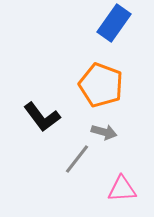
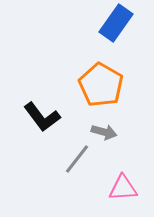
blue rectangle: moved 2 px right
orange pentagon: rotated 9 degrees clockwise
pink triangle: moved 1 px right, 1 px up
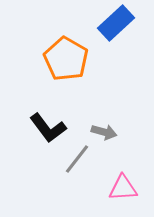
blue rectangle: rotated 12 degrees clockwise
orange pentagon: moved 35 px left, 26 px up
black L-shape: moved 6 px right, 11 px down
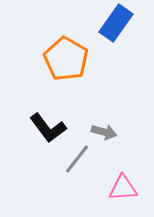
blue rectangle: rotated 12 degrees counterclockwise
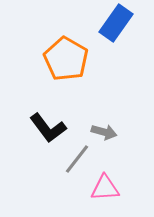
pink triangle: moved 18 px left
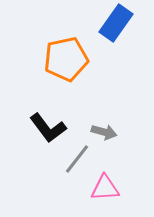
orange pentagon: rotated 30 degrees clockwise
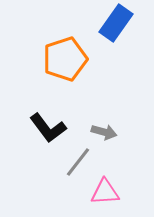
orange pentagon: moved 1 px left; rotated 6 degrees counterclockwise
gray line: moved 1 px right, 3 px down
pink triangle: moved 4 px down
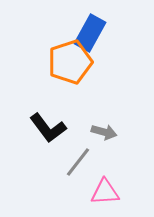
blue rectangle: moved 26 px left, 10 px down; rotated 6 degrees counterclockwise
orange pentagon: moved 5 px right, 3 px down
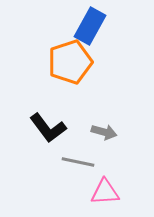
blue rectangle: moved 7 px up
gray line: rotated 64 degrees clockwise
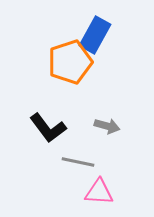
blue rectangle: moved 5 px right, 9 px down
gray arrow: moved 3 px right, 6 px up
pink triangle: moved 6 px left; rotated 8 degrees clockwise
